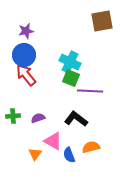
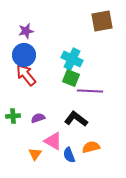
cyan cross: moved 2 px right, 3 px up
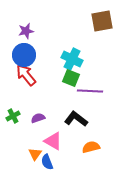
green cross: rotated 24 degrees counterclockwise
blue semicircle: moved 22 px left, 7 px down
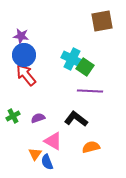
purple star: moved 5 px left, 5 px down; rotated 21 degrees clockwise
green square: moved 14 px right, 11 px up; rotated 12 degrees clockwise
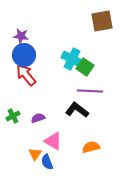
black L-shape: moved 1 px right, 9 px up
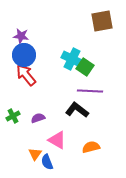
pink triangle: moved 4 px right, 1 px up
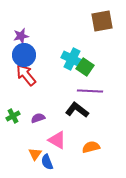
purple star: rotated 21 degrees counterclockwise
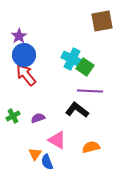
purple star: moved 2 px left; rotated 21 degrees counterclockwise
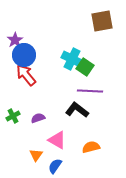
purple star: moved 4 px left, 4 px down
orange triangle: moved 1 px right, 1 px down
blue semicircle: moved 8 px right, 4 px down; rotated 56 degrees clockwise
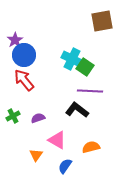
red arrow: moved 2 px left, 5 px down
blue semicircle: moved 10 px right
